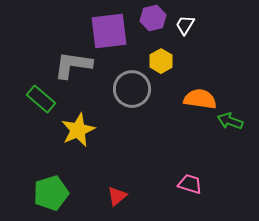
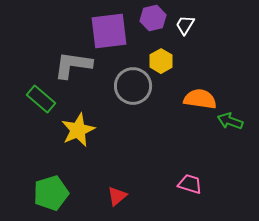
gray circle: moved 1 px right, 3 px up
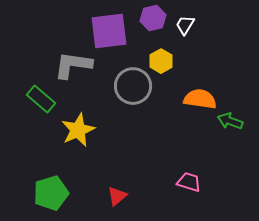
pink trapezoid: moved 1 px left, 2 px up
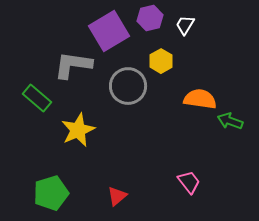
purple hexagon: moved 3 px left
purple square: rotated 24 degrees counterclockwise
gray circle: moved 5 px left
green rectangle: moved 4 px left, 1 px up
pink trapezoid: rotated 35 degrees clockwise
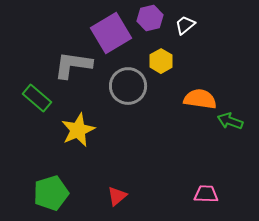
white trapezoid: rotated 20 degrees clockwise
purple square: moved 2 px right, 2 px down
pink trapezoid: moved 17 px right, 12 px down; rotated 50 degrees counterclockwise
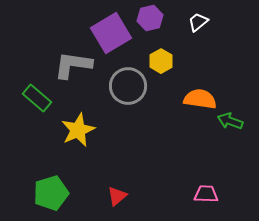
white trapezoid: moved 13 px right, 3 px up
